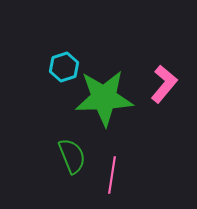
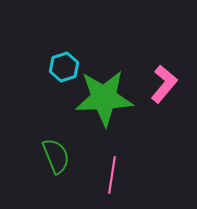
green semicircle: moved 16 px left
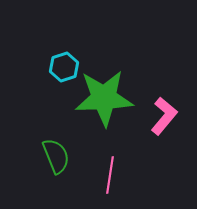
pink L-shape: moved 32 px down
pink line: moved 2 px left
